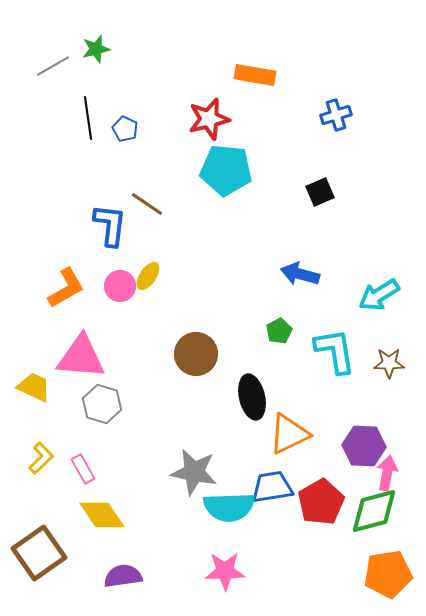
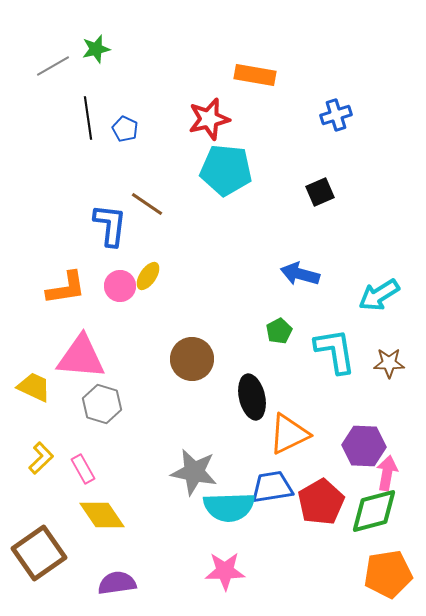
orange L-shape: rotated 21 degrees clockwise
brown circle: moved 4 px left, 5 px down
purple semicircle: moved 6 px left, 7 px down
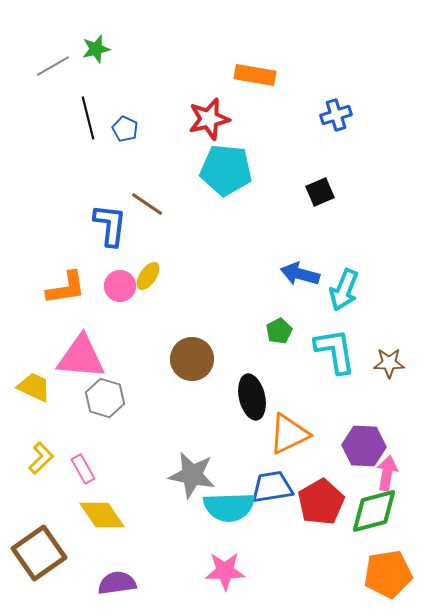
black line: rotated 6 degrees counterclockwise
cyan arrow: moved 35 px left, 5 px up; rotated 36 degrees counterclockwise
gray hexagon: moved 3 px right, 6 px up
gray star: moved 2 px left, 3 px down
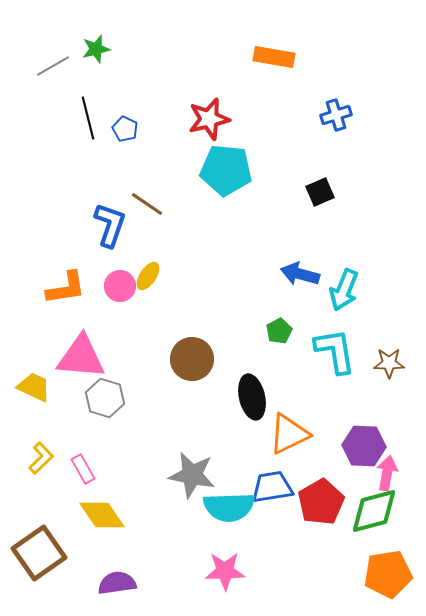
orange rectangle: moved 19 px right, 18 px up
blue L-shape: rotated 12 degrees clockwise
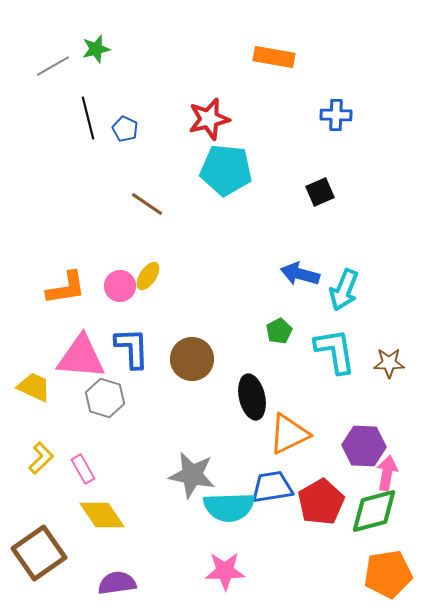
blue cross: rotated 20 degrees clockwise
blue L-shape: moved 22 px right, 123 px down; rotated 21 degrees counterclockwise
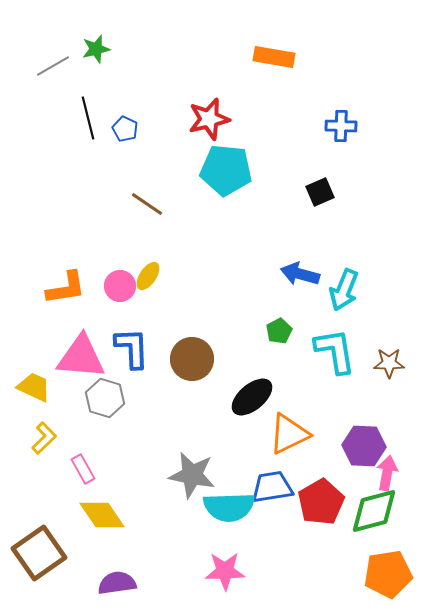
blue cross: moved 5 px right, 11 px down
black ellipse: rotated 63 degrees clockwise
yellow L-shape: moved 3 px right, 20 px up
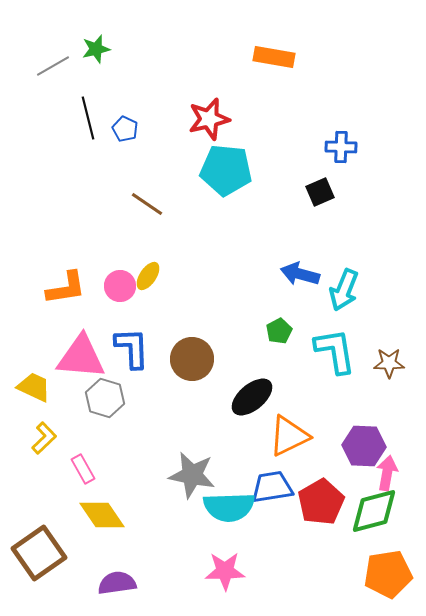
blue cross: moved 21 px down
orange triangle: moved 2 px down
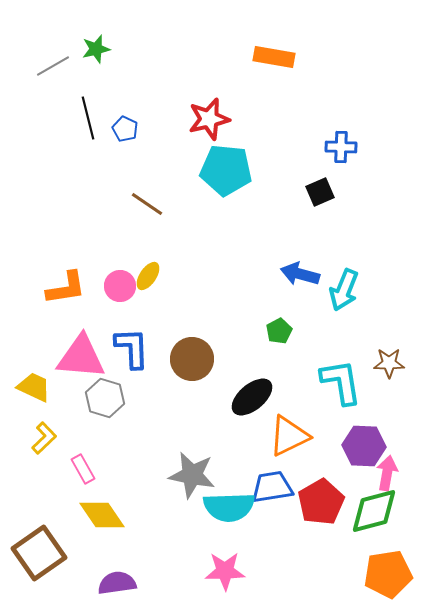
cyan L-shape: moved 6 px right, 31 px down
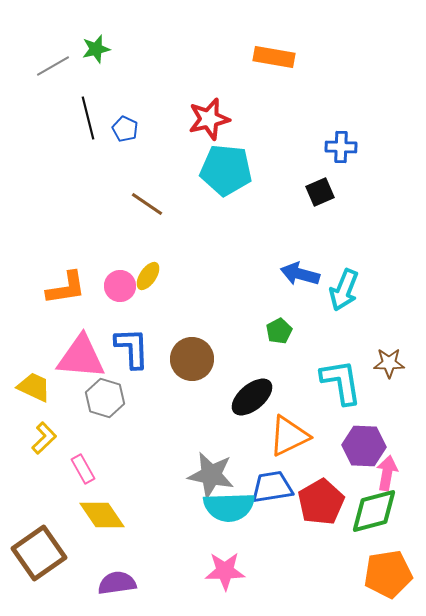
gray star: moved 19 px right
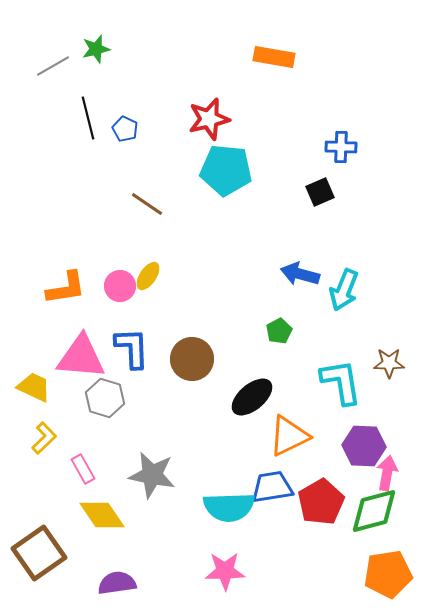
gray star: moved 59 px left
